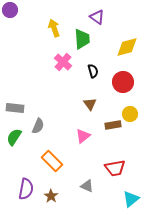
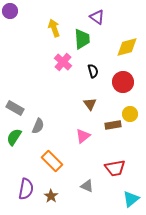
purple circle: moved 1 px down
gray rectangle: rotated 24 degrees clockwise
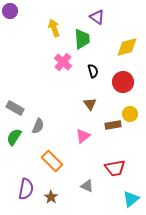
brown star: moved 1 px down
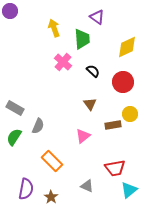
yellow diamond: rotated 10 degrees counterclockwise
black semicircle: rotated 32 degrees counterclockwise
cyan triangle: moved 2 px left, 9 px up
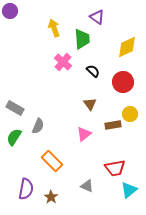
pink triangle: moved 1 px right, 2 px up
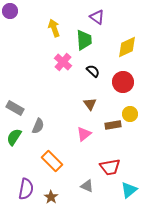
green trapezoid: moved 2 px right, 1 px down
red trapezoid: moved 5 px left, 1 px up
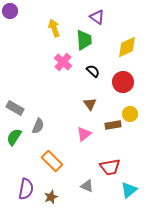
brown star: rotated 16 degrees clockwise
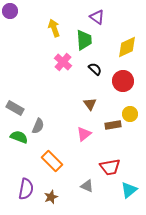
black semicircle: moved 2 px right, 2 px up
red circle: moved 1 px up
green semicircle: moved 5 px right; rotated 78 degrees clockwise
